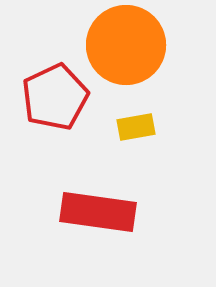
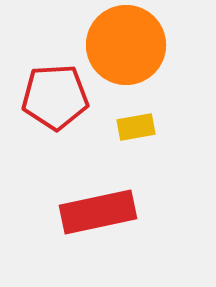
red pentagon: rotated 22 degrees clockwise
red rectangle: rotated 20 degrees counterclockwise
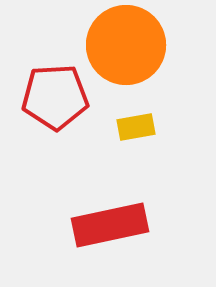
red rectangle: moved 12 px right, 13 px down
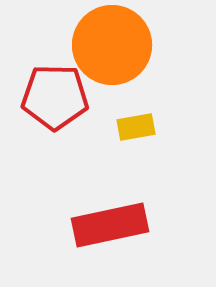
orange circle: moved 14 px left
red pentagon: rotated 4 degrees clockwise
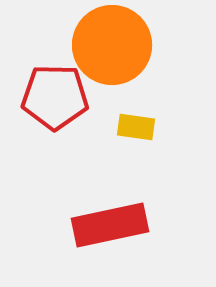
yellow rectangle: rotated 18 degrees clockwise
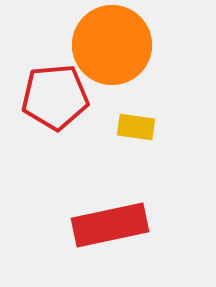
red pentagon: rotated 6 degrees counterclockwise
